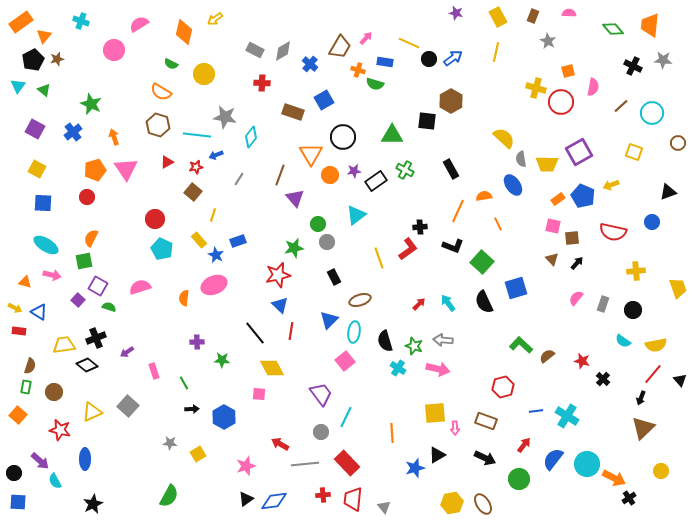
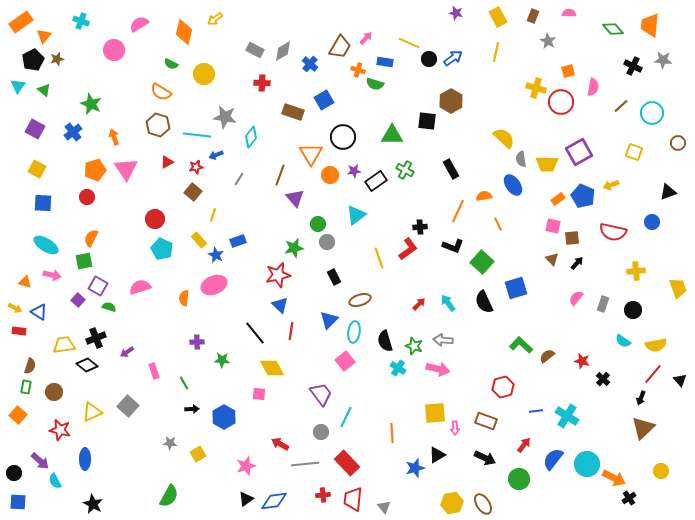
black star at (93, 504): rotated 18 degrees counterclockwise
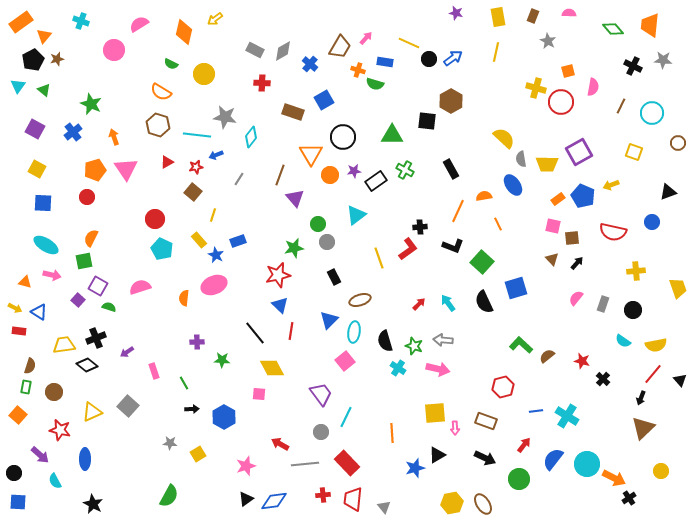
yellow rectangle at (498, 17): rotated 18 degrees clockwise
brown line at (621, 106): rotated 21 degrees counterclockwise
purple arrow at (40, 461): moved 6 px up
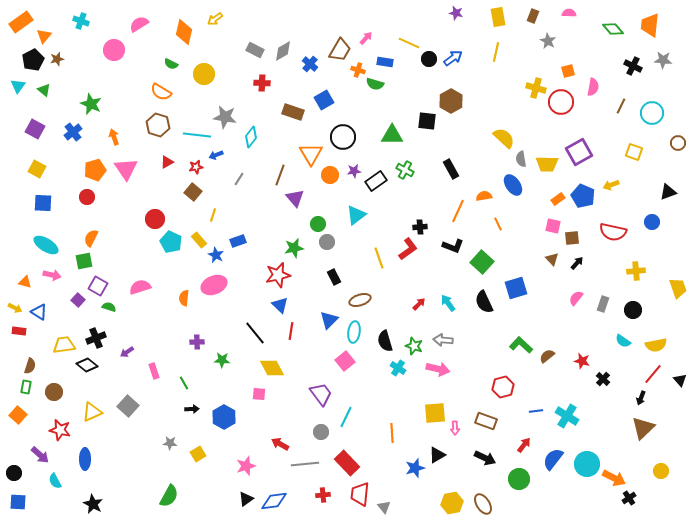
brown trapezoid at (340, 47): moved 3 px down
cyan pentagon at (162, 249): moved 9 px right, 7 px up
red trapezoid at (353, 499): moved 7 px right, 5 px up
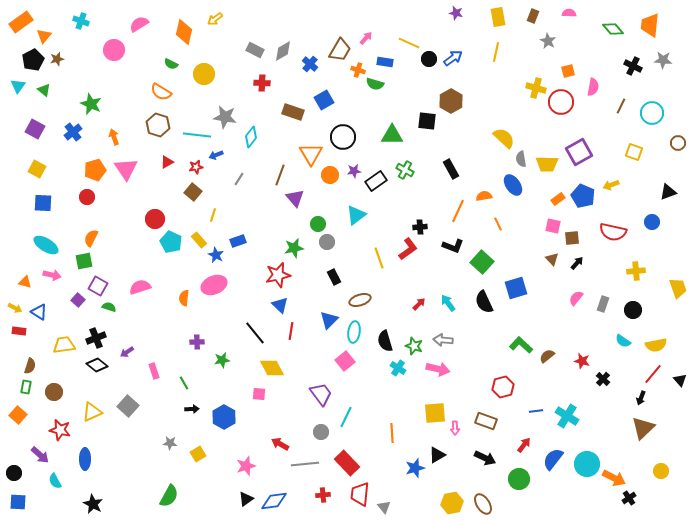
green star at (222, 360): rotated 14 degrees counterclockwise
black diamond at (87, 365): moved 10 px right
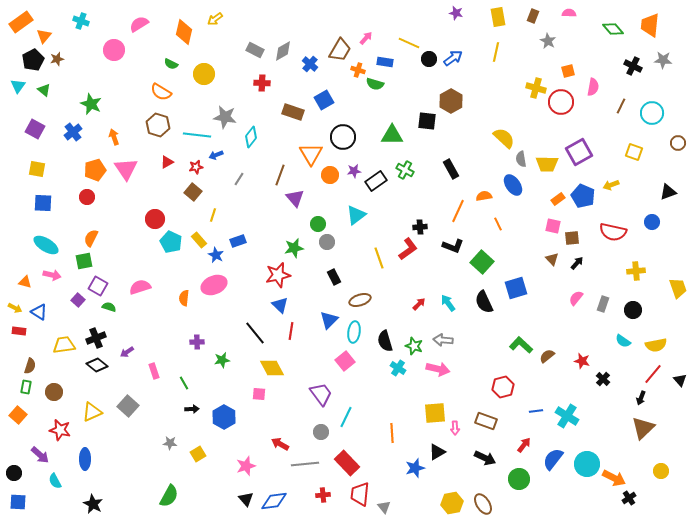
yellow square at (37, 169): rotated 18 degrees counterclockwise
black triangle at (437, 455): moved 3 px up
black triangle at (246, 499): rotated 35 degrees counterclockwise
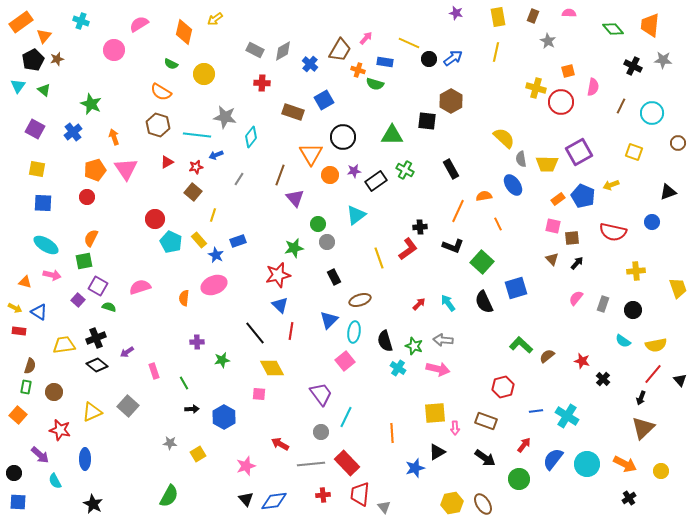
black arrow at (485, 458): rotated 10 degrees clockwise
gray line at (305, 464): moved 6 px right
orange arrow at (614, 478): moved 11 px right, 14 px up
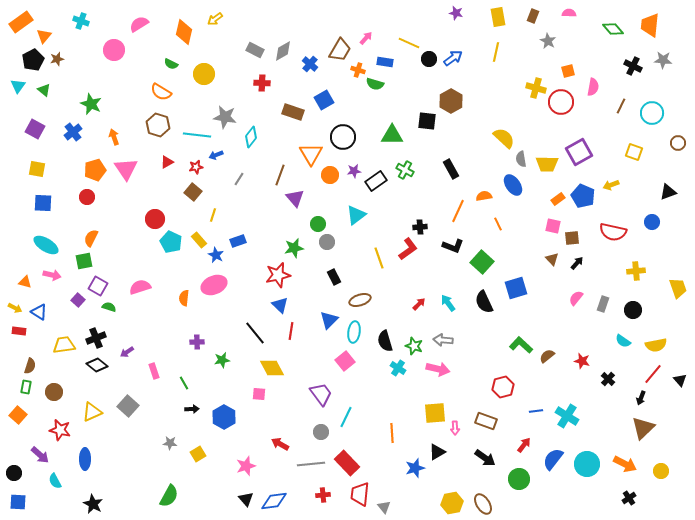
black cross at (603, 379): moved 5 px right
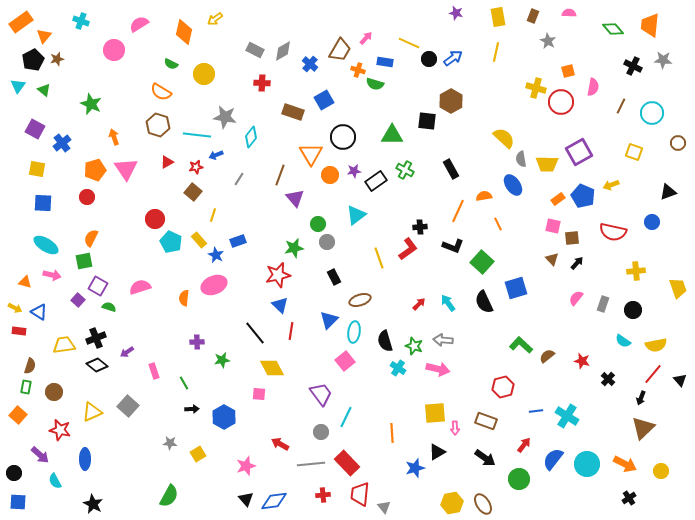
blue cross at (73, 132): moved 11 px left, 11 px down
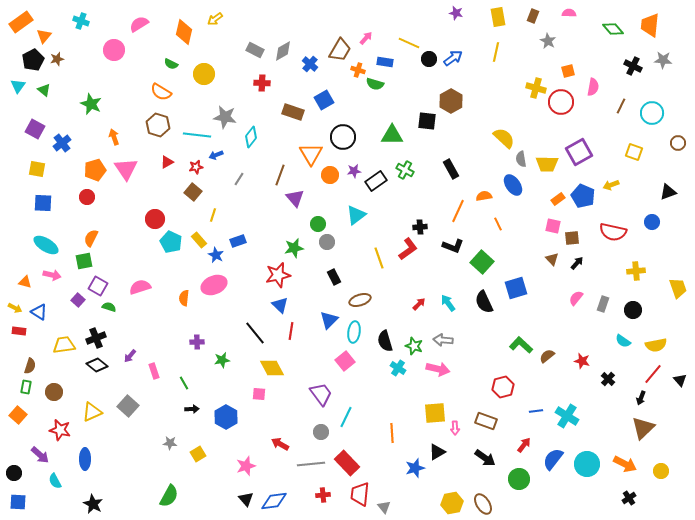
purple arrow at (127, 352): moved 3 px right, 4 px down; rotated 16 degrees counterclockwise
blue hexagon at (224, 417): moved 2 px right
